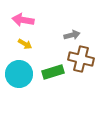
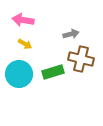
gray arrow: moved 1 px left, 1 px up
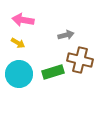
gray arrow: moved 5 px left, 1 px down
yellow arrow: moved 7 px left, 1 px up
brown cross: moved 1 px left, 1 px down
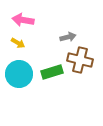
gray arrow: moved 2 px right, 2 px down
green rectangle: moved 1 px left
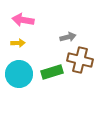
yellow arrow: rotated 32 degrees counterclockwise
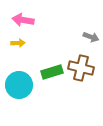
gray arrow: moved 23 px right; rotated 35 degrees clockwise
brown cross: moved 1 px right, 8 px down
cyan circle: moved 11 px down
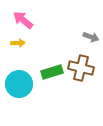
pink arrow: rotated 30 degrees clockwise
cyan circle: moved 1 px up
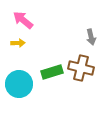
gray arrow: rotated 56 degrees clockwise
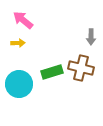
gray arrow: rotated 14 degrees clockwise
